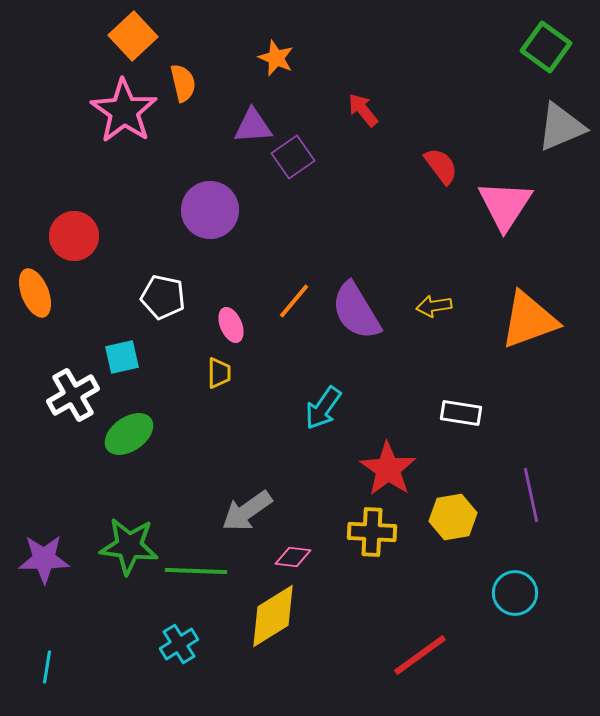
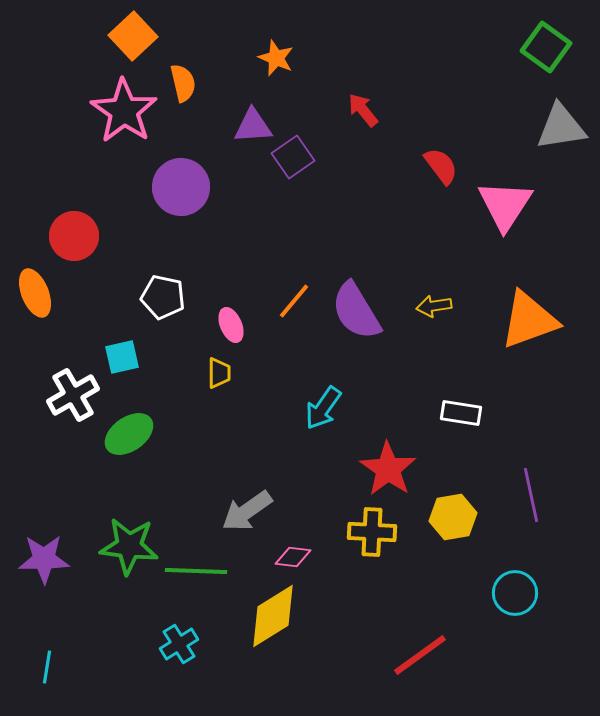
gray triangle: rotated 14 degrees clockwise
purple circle: moved 29 px left, 23 px up
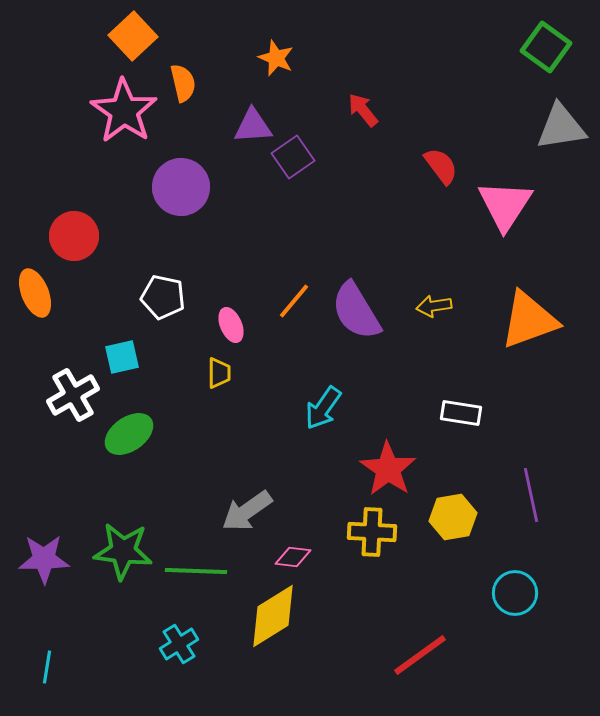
green star: moved 6 px left, 5 px down
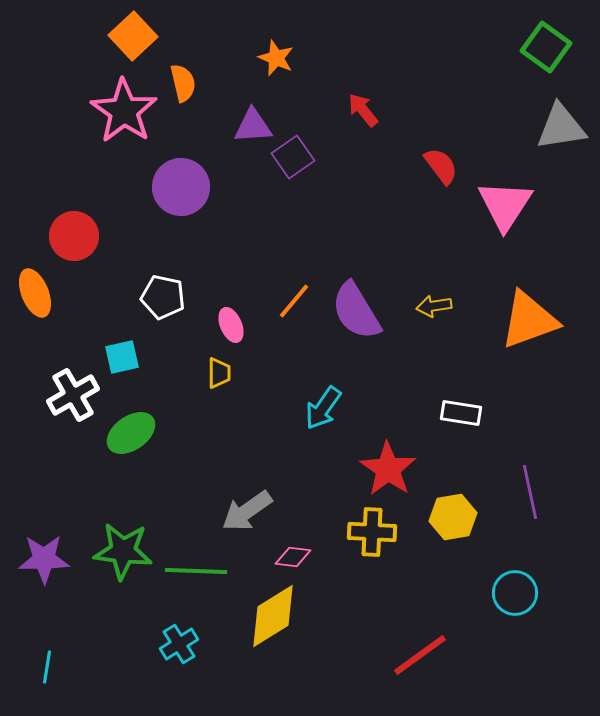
green ellipse: moved 2 px right, 1 px up
purple line: moved 1 px left, 3 px up
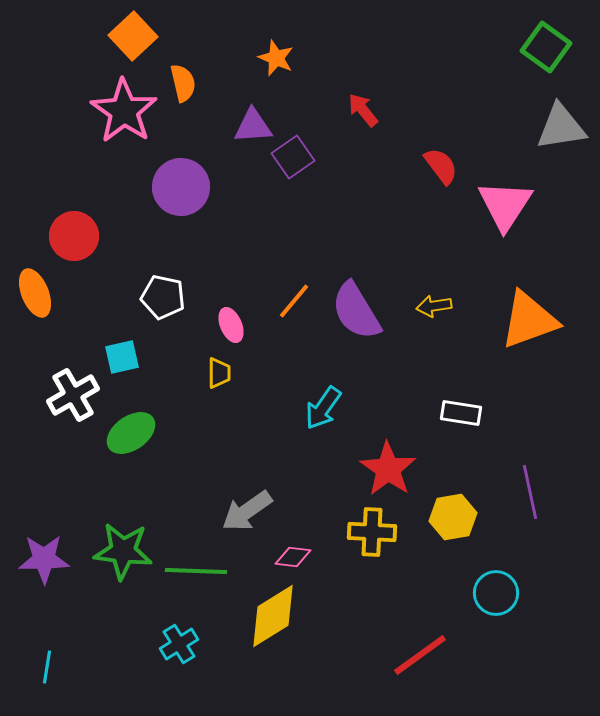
cyan circle: moved 19 px left
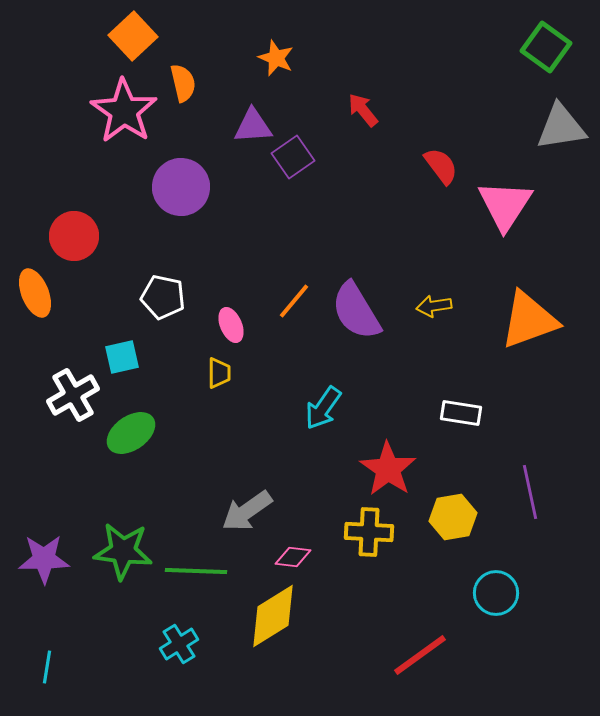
yellow cross: moved 3 px left
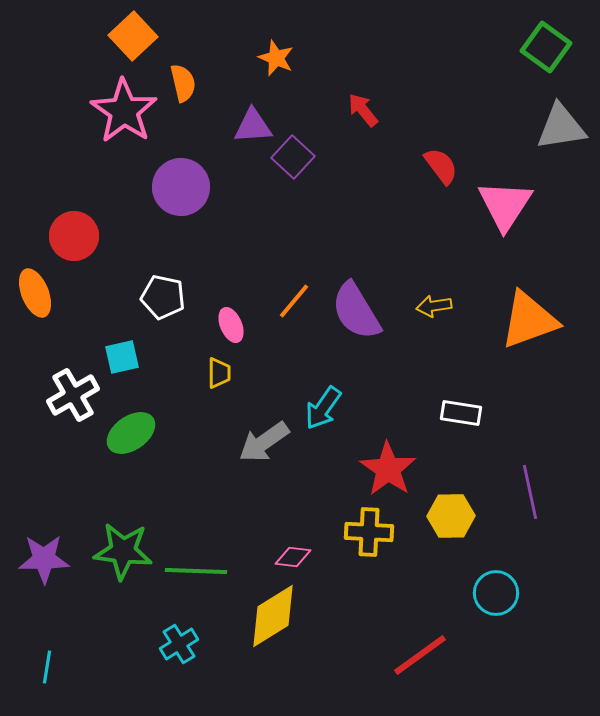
purple square: rotated 12 degrees counterclockwise
gray arrow: moved 17 px right, 69 px up
yellow hexagon: moved 2 px left, 1 px up; rotated 9 degrees clockwise
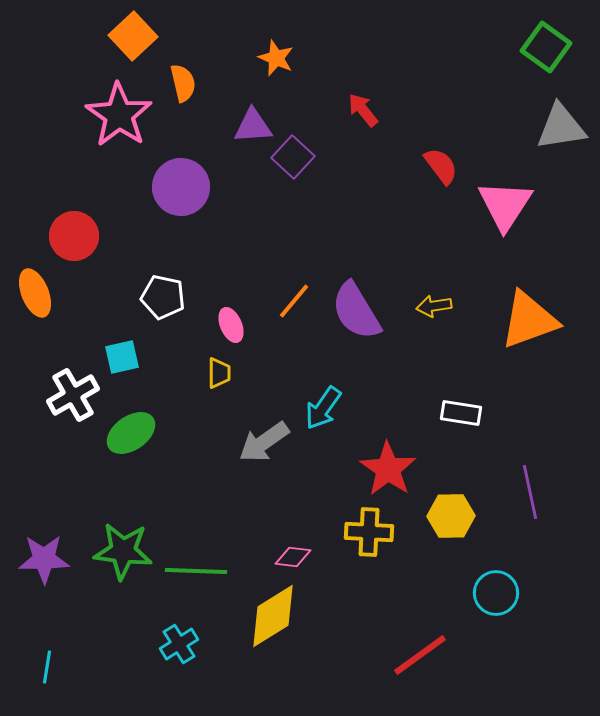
pink star: moved 5 px left, 4 px down
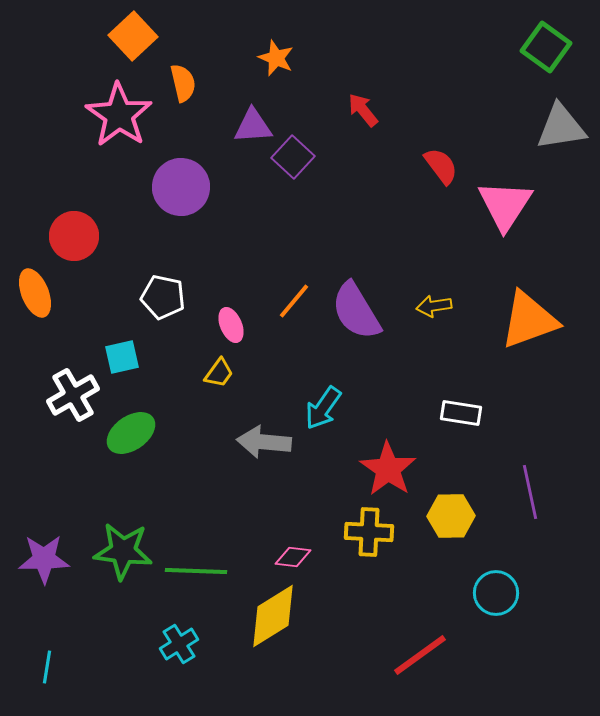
yellow trapezoid: rotated 36 degrees clockwise
gray arrow: rotated 40 degrees clockwise
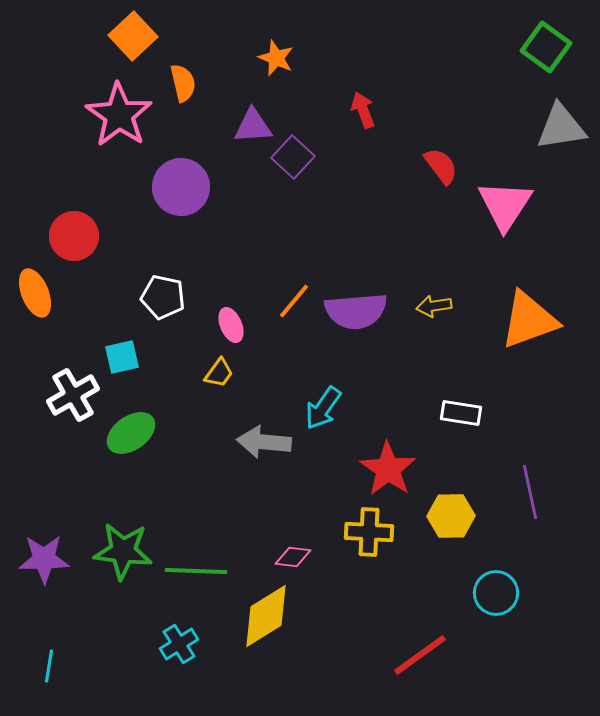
red arrow: rotated 18 degrees clockwise
purple semicircle: rotated 64 degrees counterclockwise
yellow diamond: moved 7 px left
cyan line: moved 2 px right, 1 px up
